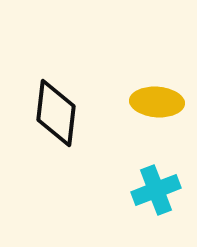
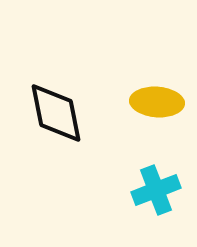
black diamond: rotated 18 degrees counterclockwise
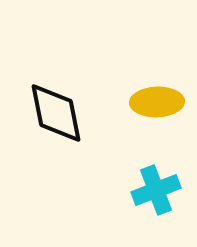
yellow ellipse: rotated 6 degrees counterclockwise
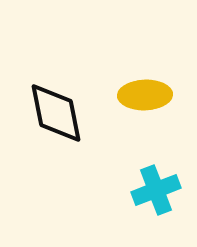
yellow ellipse: moved 12 px left, 7 px up
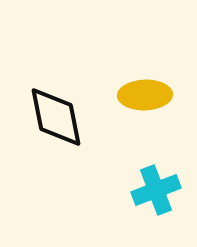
black diamond: moved 4 px down
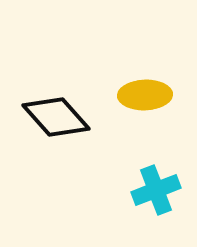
black diamond: rotated 30 degrees counterclockwise
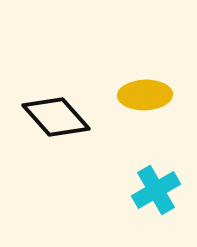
cyan cross: rotated 9 degrees counterclockwise
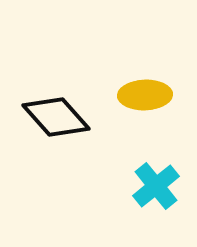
cyan cross: moved 4 px up; rotated 9 degrees counterclockwise
